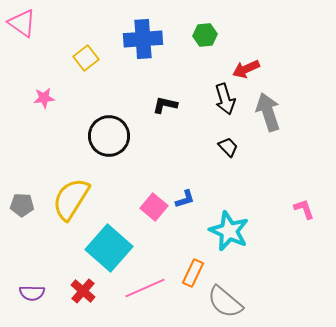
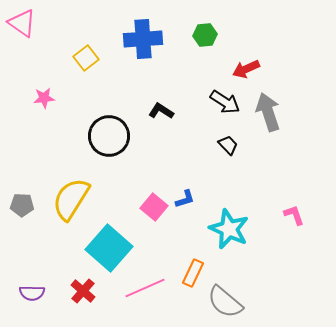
black arrow: moved 3 px down; rotated 40 degrees counterclockwise
black L-shape: moved 4 px left, 6 px down; rotated 20 degrees clockwise
black trapezoid: moved 2 px up
pink L-shape: moved 10 px left, 6 px down
cyan star: moved 2 px up
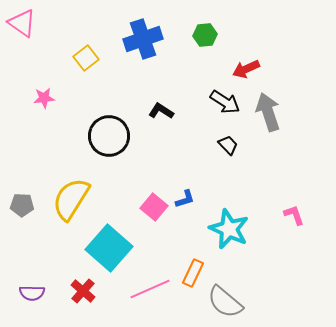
blue cross: rotated 15 degrees counterclockwise
pink line: moved 5 px right, 1 px down
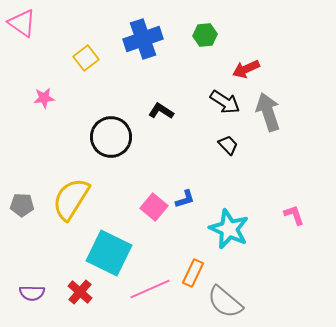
black circle: moved 2 px right, 1 px down
cyan square: moved 5 px down; rotated 15 degrees counterclockwise
red cross: moved 3 px left, 1 px down
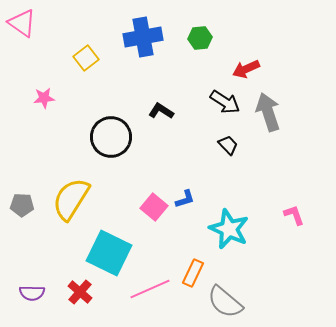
green hexagon: moved 5 px left, 3 px down
blue cross: moved 2 px up; rotated 9 degrees clockwise
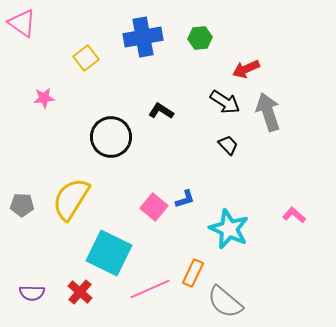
pink L-shape: rotated 30 degrees counterclockwise
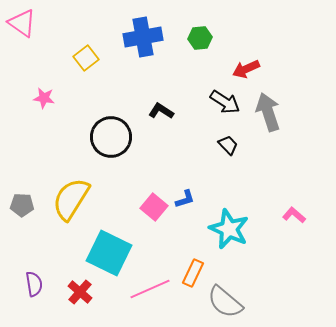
pink star: rotated 15 degrees clockwise
purple semicircle: moved 2 px right, 9 px up; rotated 100 degrees counterclockwise
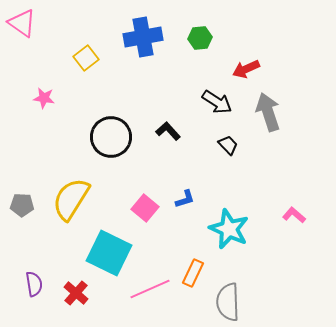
black arrow: moved 8 px left
black L-shape: moved 7 px right, 20 px down; rotated 15 degrees clockwise
pink square: moved 9 px left, 1 px down
red cross: moved 4 px left, 1 px down
gray semicircle: moved 3 px right; rotated 48 degrees clockwise
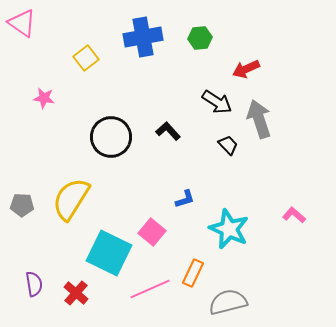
gray arrow: moved 9 px left, 7 px down
pink square: moved 7 px right, 24 px down
gray semicircle: rotated 78 degrees clockwise
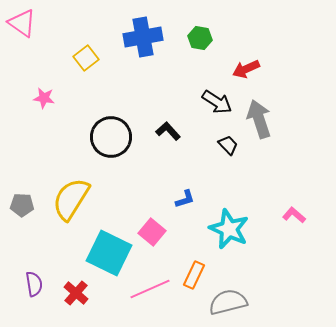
green hexagon: rotated 15 degrees clockwise
orange rectangle: moved 1 px right, 2 px down
